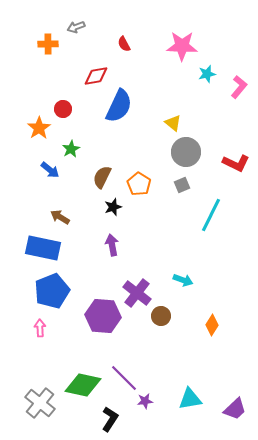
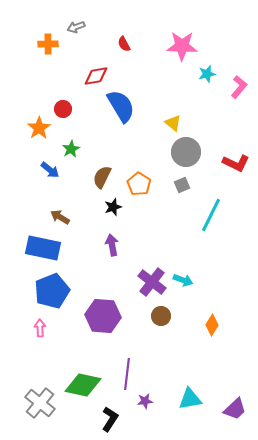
blue semicircle: moved 2 px right; rotated 56 degrees counterclockwise
purple cross: moved 15 px right, 11 px up
purple line: moved 3 px right, 4 px up; rotated 52 degrees clockwise
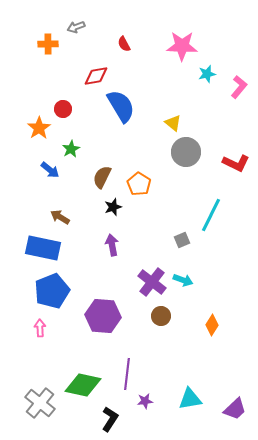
gray square: moved 55 px down
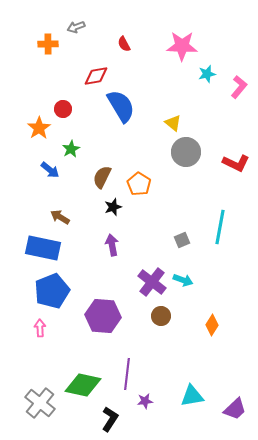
cyan line: moved 9 px right, 12 px down; rotated 16 degrees counterclockwise
cyan triangle: moved 2 px right, 3 px up
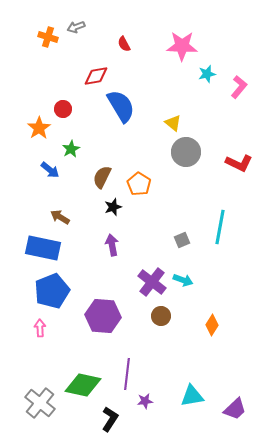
orange cross: moved 7 px up; rotated 18 degrees clockwise
red L-shape: moved 3 px right
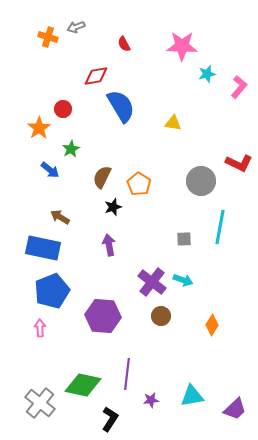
yellow triangle: rotated 30 degrees counterclockwise
gray circle: moved 15 px right, 29 px down
gray square: moved 2 px right, 1 px up; rotated 21 degrees clockwise
purple arrow: moved 3 px left
purple star: moved 6 px right, 1 px up
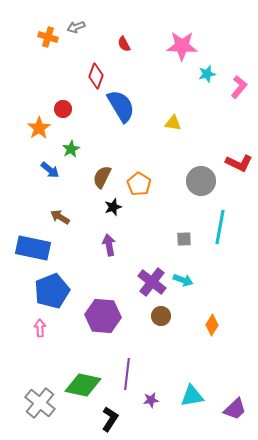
red diamond: rotated 60 degrees counterclockwise
blue rectangle: moved 10 px left
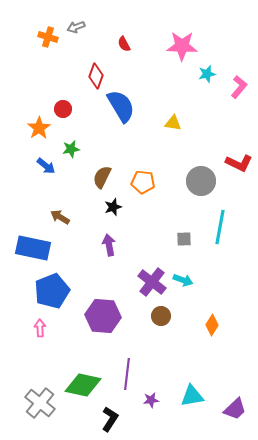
green star: rotated 18 degrees clockwise
blue arrow: moved 4 px left, 4 px up
orange pentagon: moved 4 px right, 2 px up; rotated 25 degrees counterclockwise
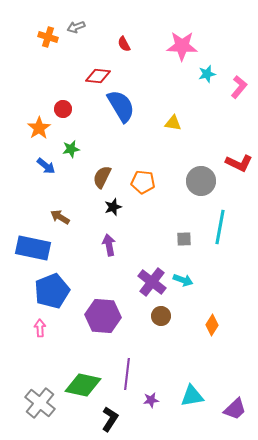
red diamond: moved 2 px right; rotated 75 degrees clockwise
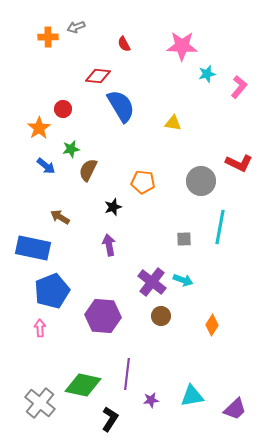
orange cross: rotated 18 degrees counterclockwise
brown semicircle: moved 14 px left, 7 px up
